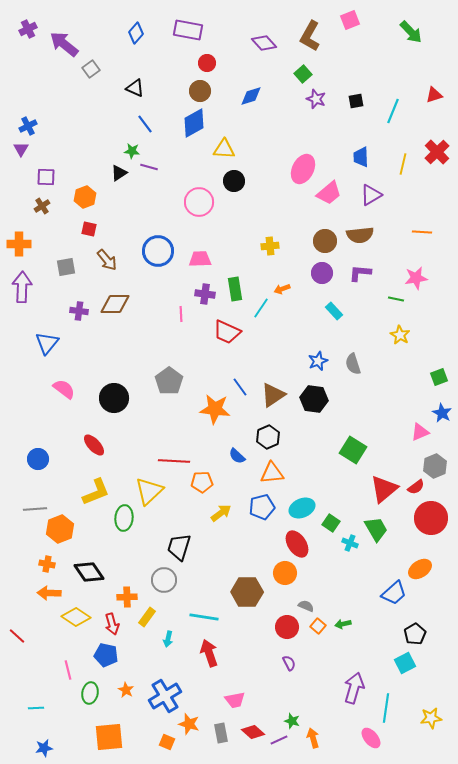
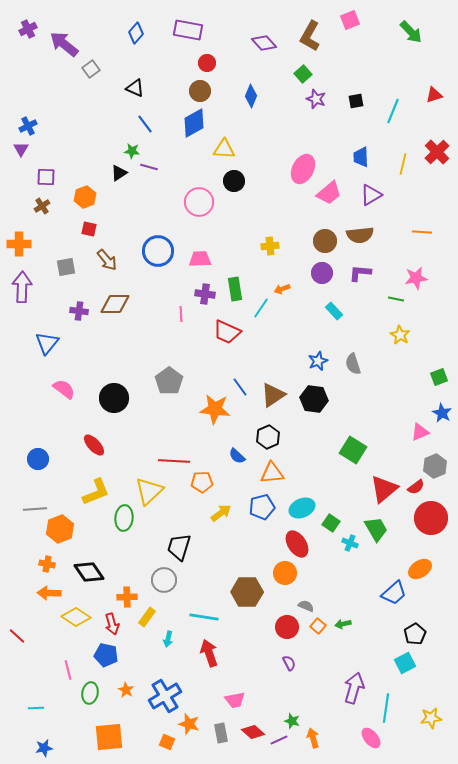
blue diamond at (251, 96): rotated 50 degrees counterclockwise
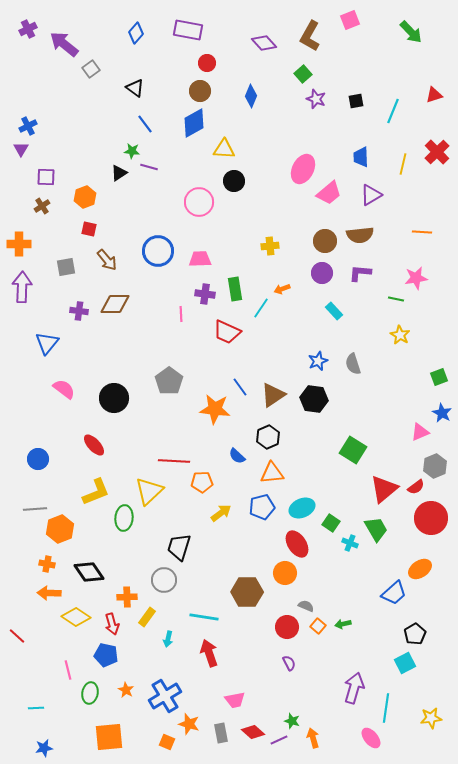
black triangle at (135, 88): rotated 12 degrees clockwise
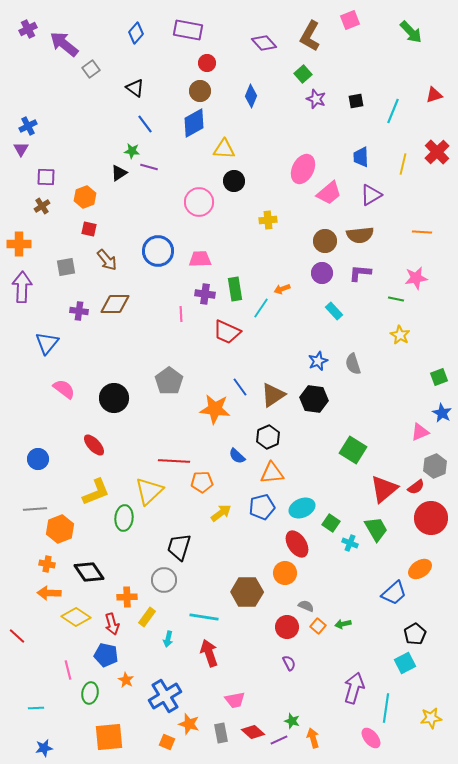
yellow cross at (270, 246): moved 2 px left, 26 px up
orange star at (126, 690): moved 10 px up
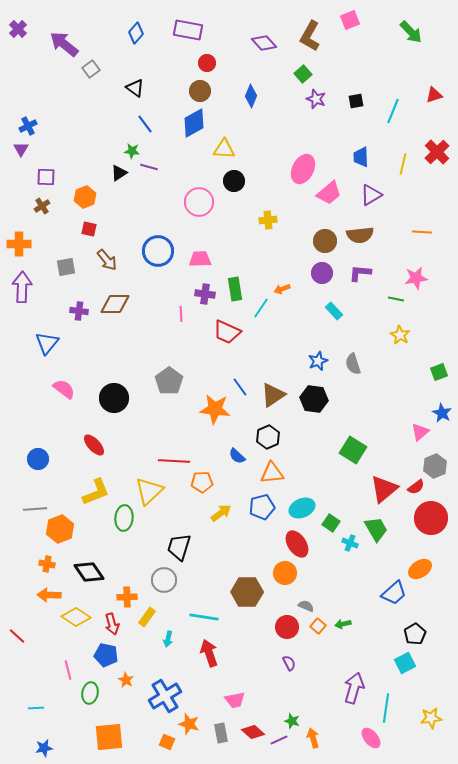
purple cross at (28, 29): moved 10 px left; rotated 18 degrees counterclockwise
green square at (439, 377): moved 5 px up
pink triangle at (420, 432): rotated 18 degrees counterclockwise
orange arrow at (49, 593): moved 2 px down
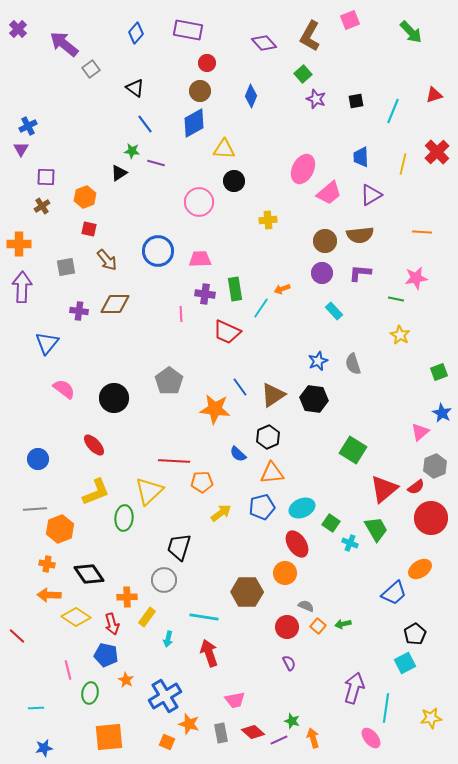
purple line at (149, 167): moved 7 px right, 4 px up
blue semicircle at (237, 456): moved 1 px right, 2 px up
black diamond at (89, 572): moved 2 px down
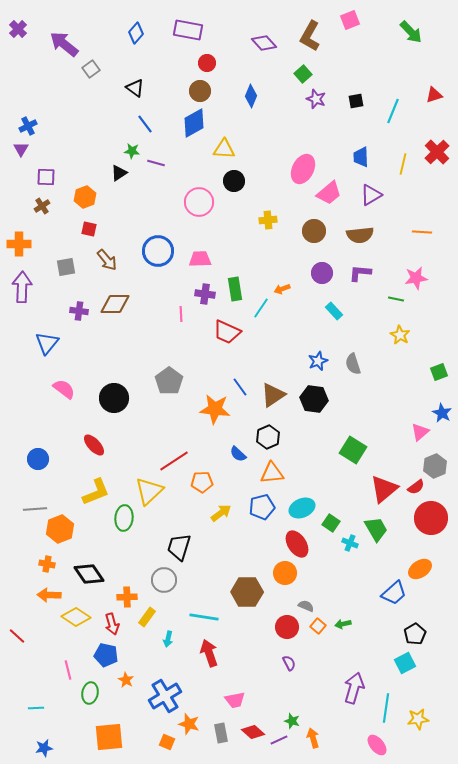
brown circle at (325, 241): moved 11 px left, 10 px up
red line at (174, 461): rotated 36 degrees counterclockwise
yellow star at (431, 718): moved 13 px left, 1 px down
pink ellipse at (371, 738): moved 6 px right, 7 px down
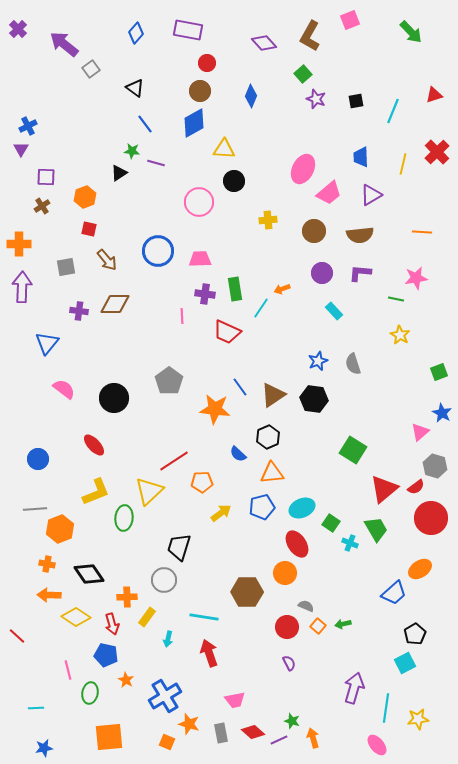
pink line at (181, 314): moved 1 px right, 2 px down
gray hexagon at (435, 466): rotated 20 degrees counterclockwise
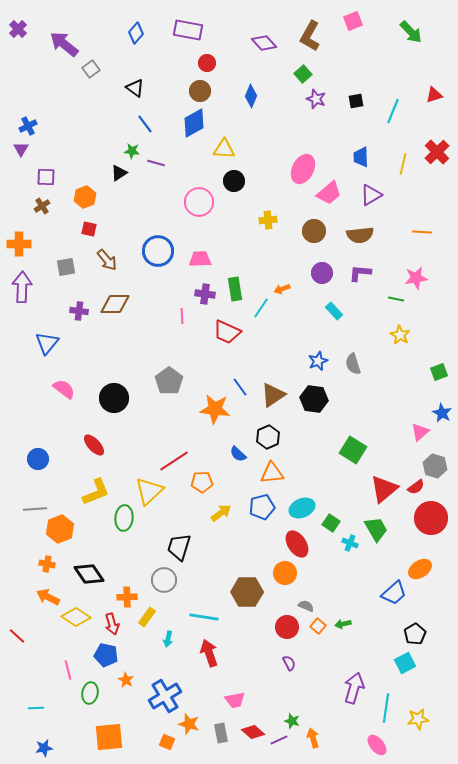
pink square at (350, 20): moved 3 px right, 1 px down
orange arrow at (49, 595): moved 1 px left, 2 px down; rotated 25 degrees clockwise
